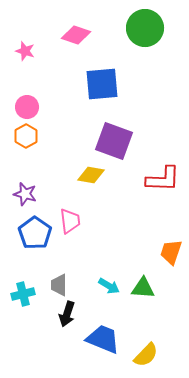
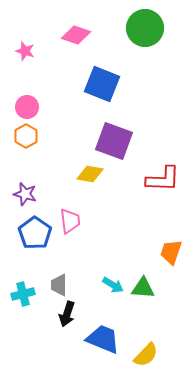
blue square: rotated 27 degrees clockwise
yellow diamond: moved 1 px left, 1 px up
cyan arrow: moved 4 px right, 1 px up
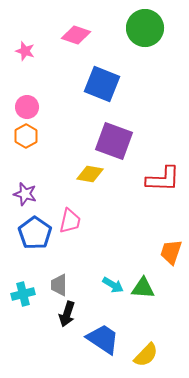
pink trapezoid: rotated 20 degrees clockwise
blue trapezoid: rotated 12 degrees clockwise
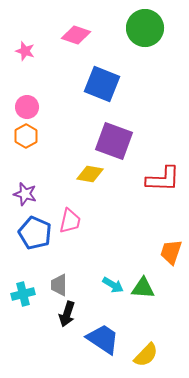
blue pentagon: rotated 12 degrees counterclockwise
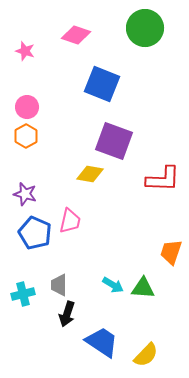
blue trapezoid: moved 1 px left, 3 px down
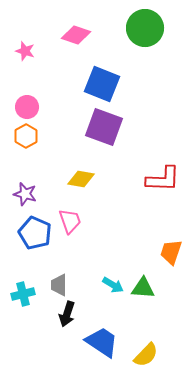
purple square: moved 10 px left, 14 px up
yellow diamond: moved 9 px left, 5 px down
pink trapezoid: rotated 32 degrees counterclockwise
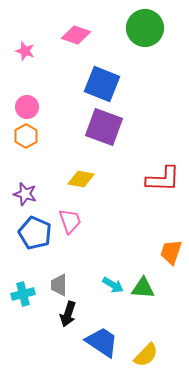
black arrow: moved 1 px right
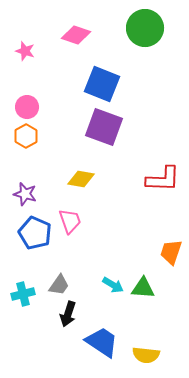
gray trapezoid: rotated 145 degrees counterclockwise
yellow semicircle: rotated 52 degrees clockwise
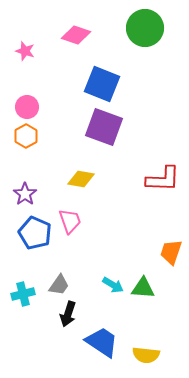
purple star: rotated 20 degrees clockwise
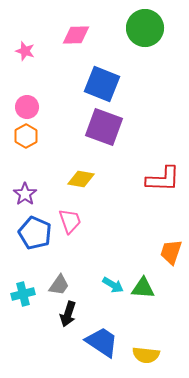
pink diamond: rotated 20 degrees counterclockwise
